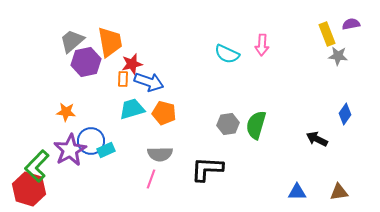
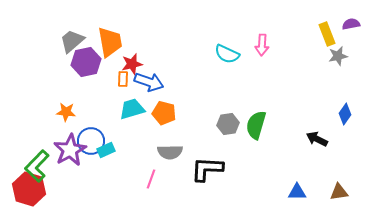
gray star: rotated 18 degrees counterclockwise
gray semicircle: moved 10 px right, 2 px up
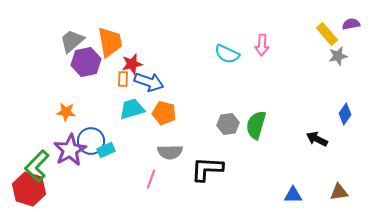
yellow rectangle: rotated 20 degrees counterclockwise
blue triangle: moved 4 px left, 3 px down
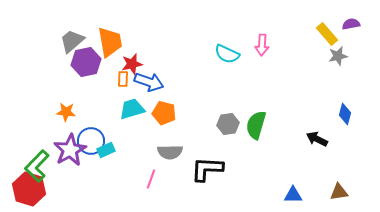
blue diamond: rotated 20 degrees counterclockwise
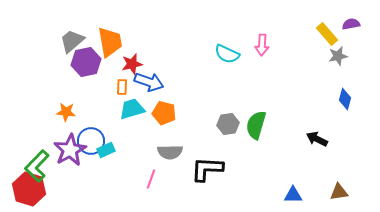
orange rectangle: moved 1 px left, 8 px down
blue diamond: moved 15 px up
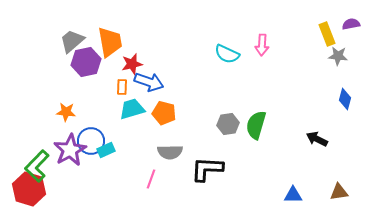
yellow rectangle: rotated 20 degrees clockwise
gray star: rotated 18 degrees clockwise
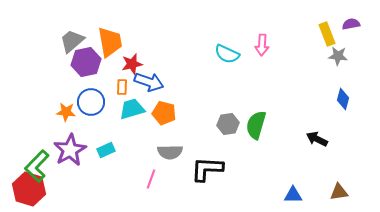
blue diamond: moved 2 px left
blue circle: moved 39 px up
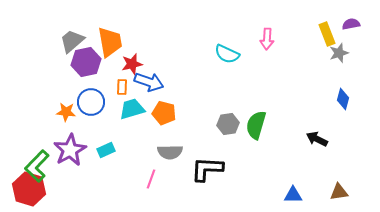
pink arrow: moved 5 px right, 6 px up
gray star: moved 1 px right, 3 px up; rotated 24 degrees counterclockwise
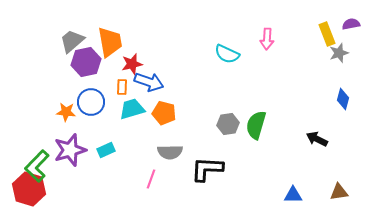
purple star: rotated 12 degrees clockwise
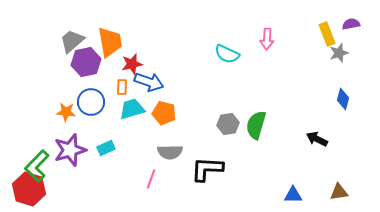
cyan rectangle: moved 2 px up
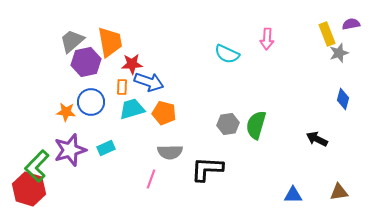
red star: rotated 10 degrees clockwise
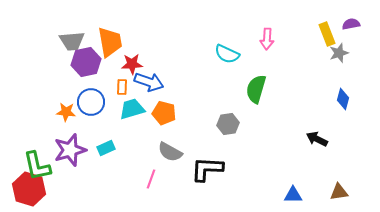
gray trapezoid: rotated 144 degrees counterclockwise
green semicircle: moved 36 px up
gray semicircle: rotated 30 degrees clockwise
green L-shape: rotated 56 degrees counterclockwise
